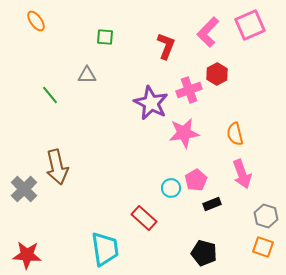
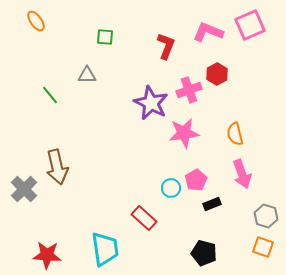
pink L-shape: rotated 68 degrees clockwise
red star: moved 20 px right
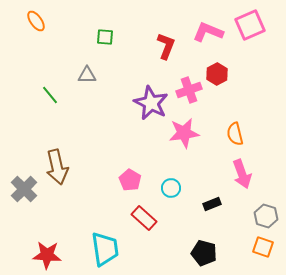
pink pentagon: moved 66 px left; rotated 10 degrees counterclockwise
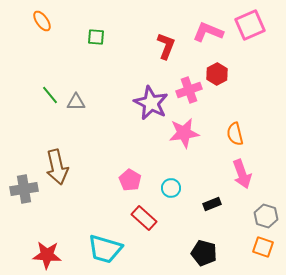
orange ellipse: moved 6 px right
green square: moved 9 px left
gray triangle: moved 11 px left, 27 px down
gray cross: rotated 36 degrees clockwise
cyan trapezoid: rotated 114 degrees clockwise
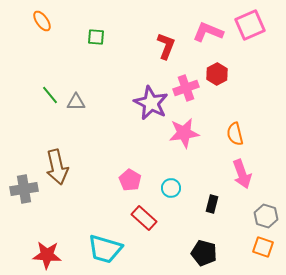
pink cross: moved 3 px left, 2 px up
black rectangle: rotated 54 degrees counterclockwise
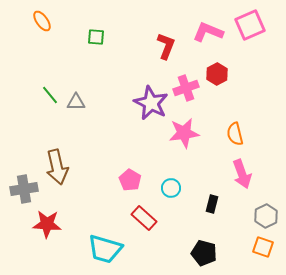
gray hexagon: rotated 15 degrees clockwise
red star: moved 31 px up
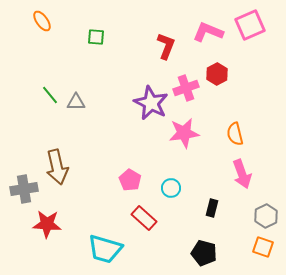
black rectangle: moved 4 px down
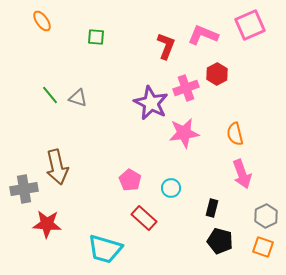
pink L-shape: moved 5 px left, 3 px down
gray triangle: moved 2 px right, 4 px up; rotated 18 degrees clockwise
black pentagon: moved 16 px right, 12 px up
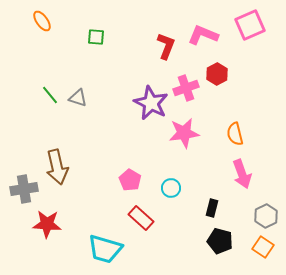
red rectangle: moved 3 px left
orange square: rotated 15 degrees clockwise
